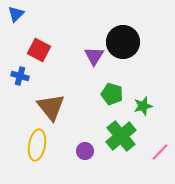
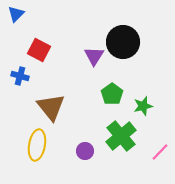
green pentagon: rotated 20 degrees clockwise
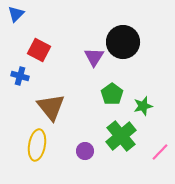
purple triangle: moved 1 px down
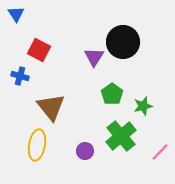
blue triangle: rotated 18 degrees counterclockwise
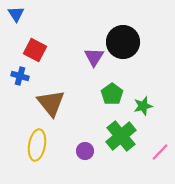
red square: moved 4 px left
brown triangle: moved 4 px up
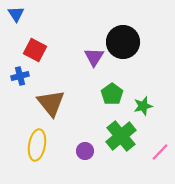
blue cross: rotated 30 degrees counterclockwise
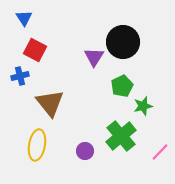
blue triangle: moved 8 px right, 4 px down
green pentagon: moved 10 px right, 8 px up; rotated 10 degrees clockwise
brown triangle: moved 1 px left
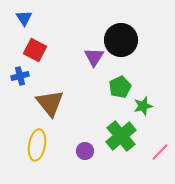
black circle: moved 2 px left, 2 px up
green pentagon: moved 2 px left, 1 px down
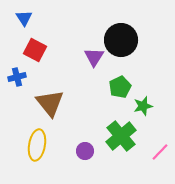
blue cross: moved 3 px left, 1 px down
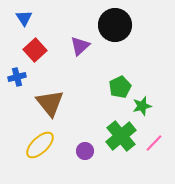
black circle: moved 6 px left, 15 px up
red square: rotated 20 degrees clockwise
purple triangle: moved 14 px left, 11 px up; rotated 15 degrees clockwise
green star: moved 1 px left
yellow ellipse: moved 3 px right; rotated 36 degrees clockwise
pink line: moved 6 px left, 9 px up
